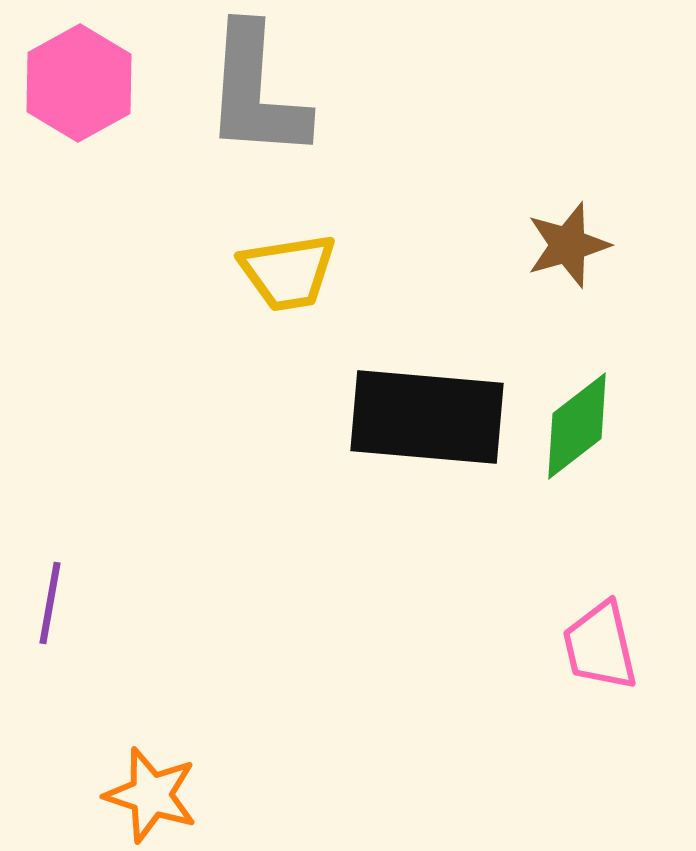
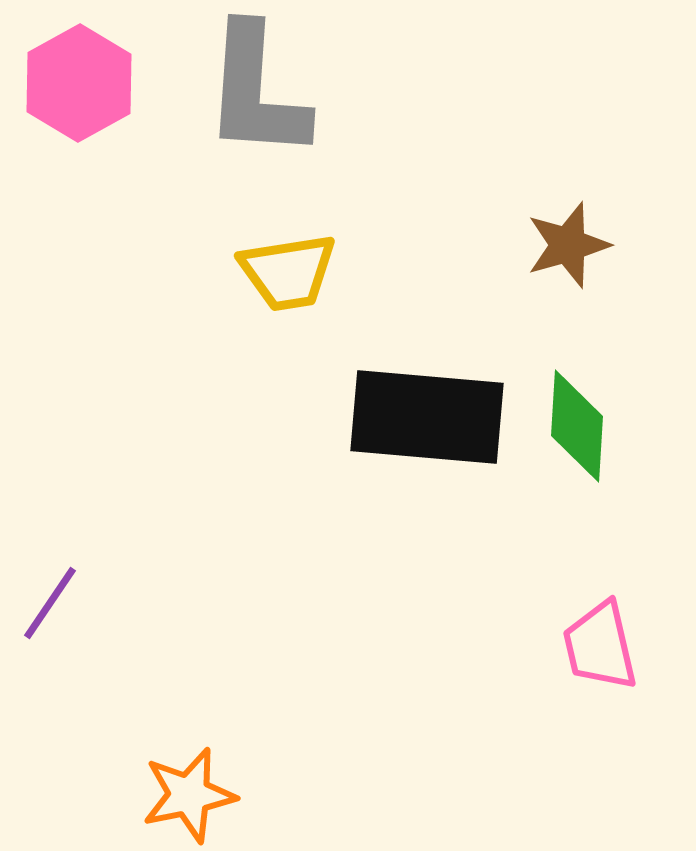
green diamond: rotated 49 degrees counterclockwise
purple line: rotated 24 degrees clockwise
orange star: moved 38 px right; rotated 30 degrees counterclockwise
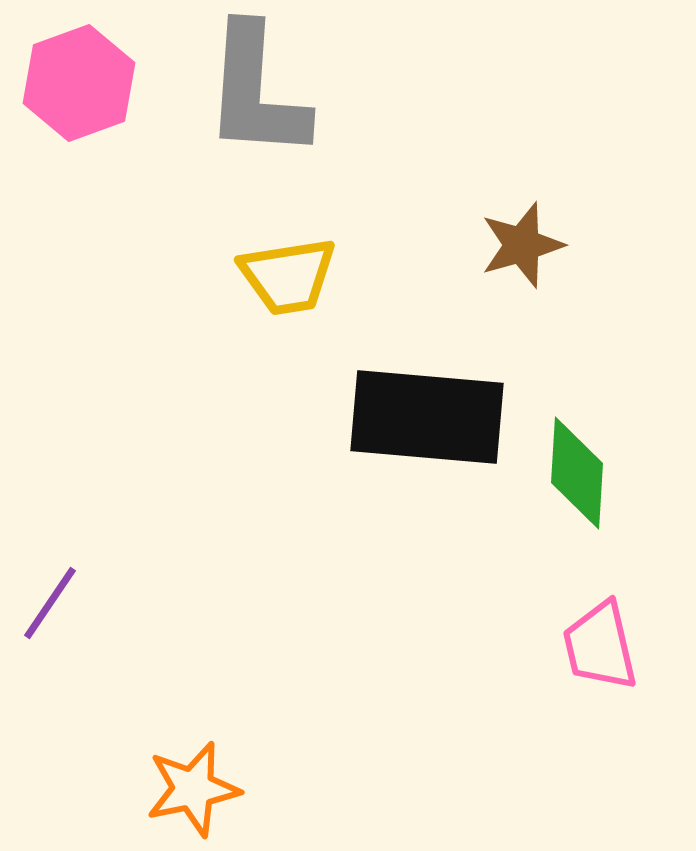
pink hexagon: rotated 9 degrees clockwise
brown star: moved 46 px left
yellow trapezoid: moved 4 px down
green diamond: moved 47 px down
orange star: moved 4 px right, 6 px up
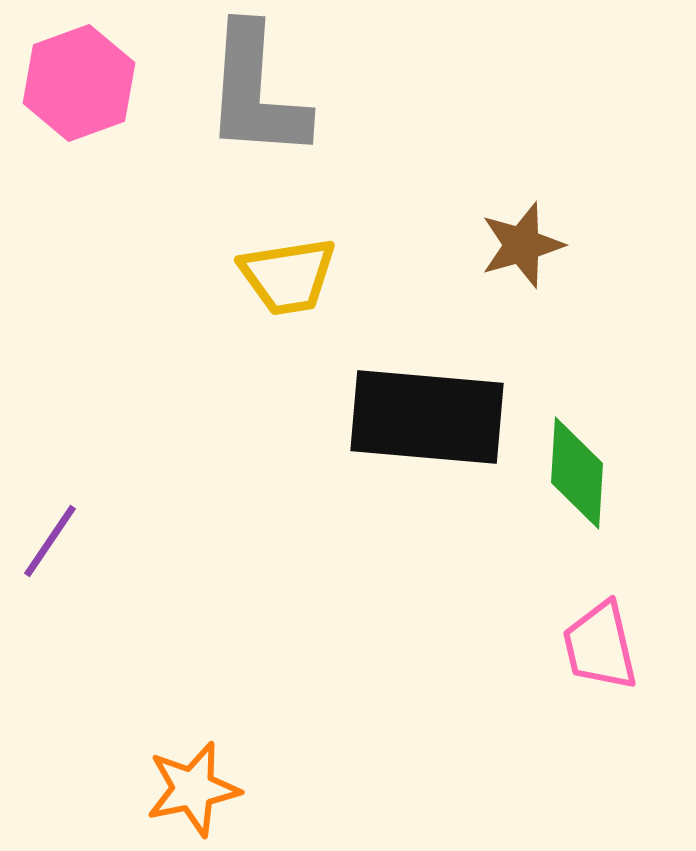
purple line: moved 62 px up
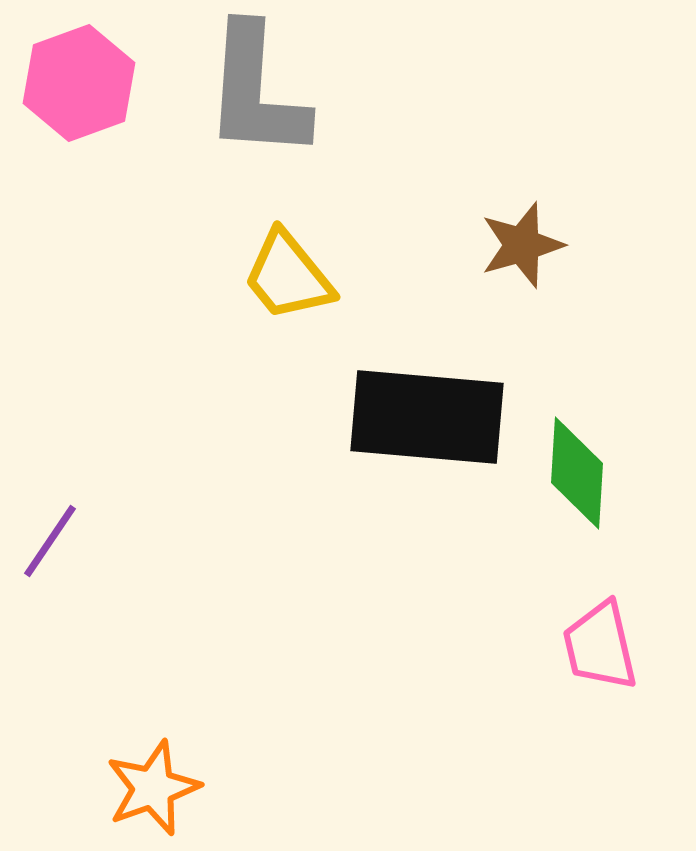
yellow trapezoid: rotated 60 degrees clockwise
orange star: moved 40 px left, 1 px up; rotated 8 degrees counterclockwise
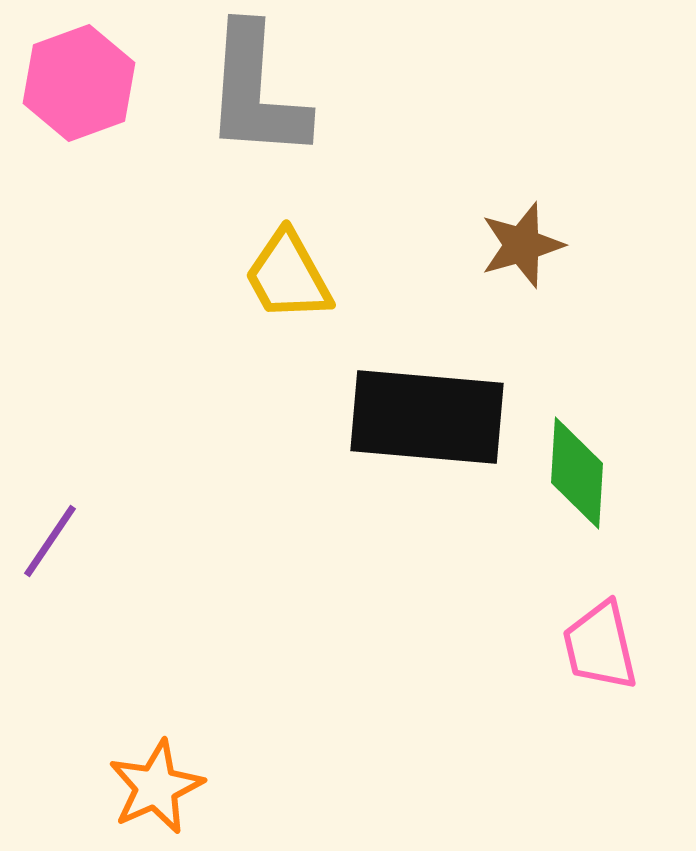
yellow trapezoid: rotated 10 degrees clockwise
orange star: moved 3 px right, 1 px up; rotated 4 degrees counterclockwise
